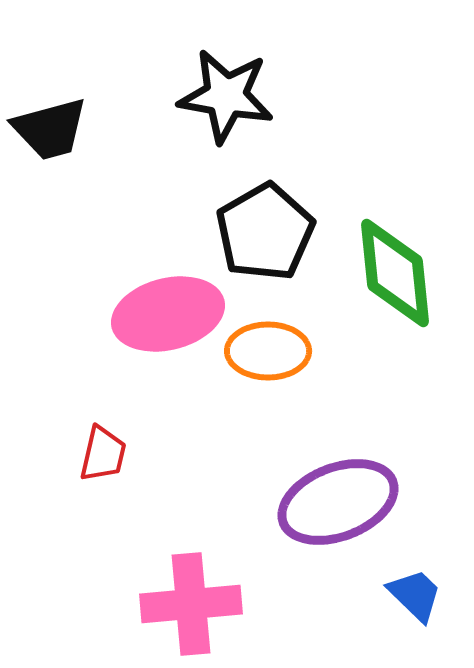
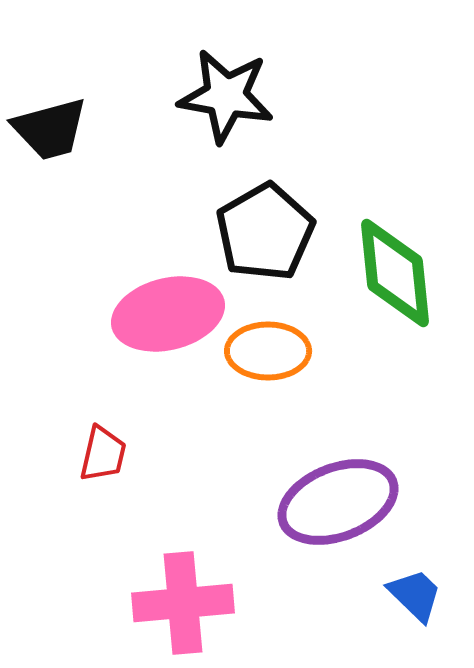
pink cross: moved 8 px left, 1 px up
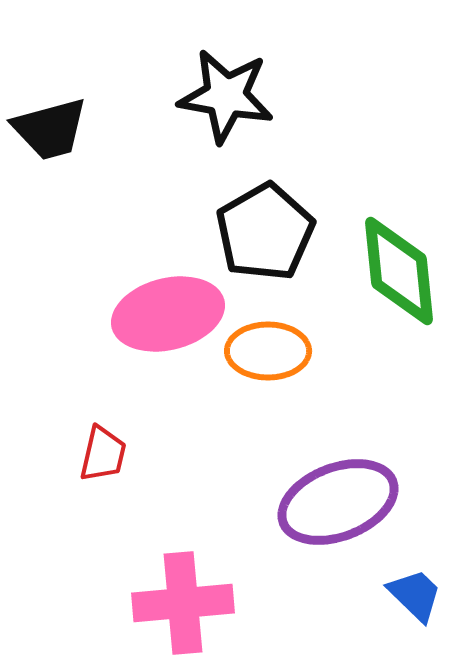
green diamond: moved 4 px right, 2 px up
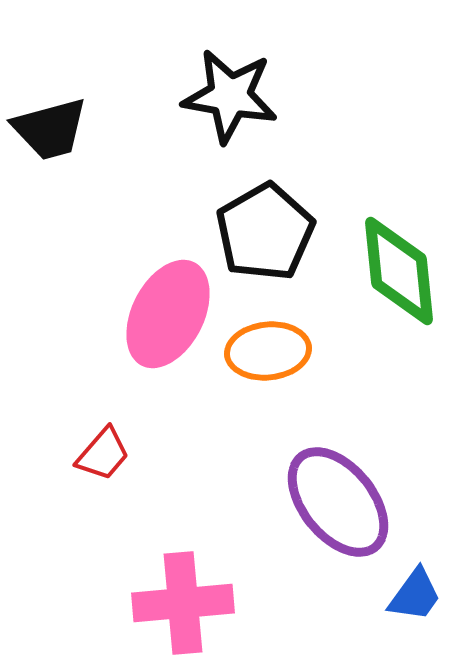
black star: moved 4 px right
pink ellipse: rotated 49 degrees counterclockwise
orange ellipse: rotated 6 degrees counterclockwise
red trapezoid: rotated 28 degrees clockwise
purple ellipse: rotated 72 degrees clockwise
blue trapezoid: rotated 82 degrees clockwise
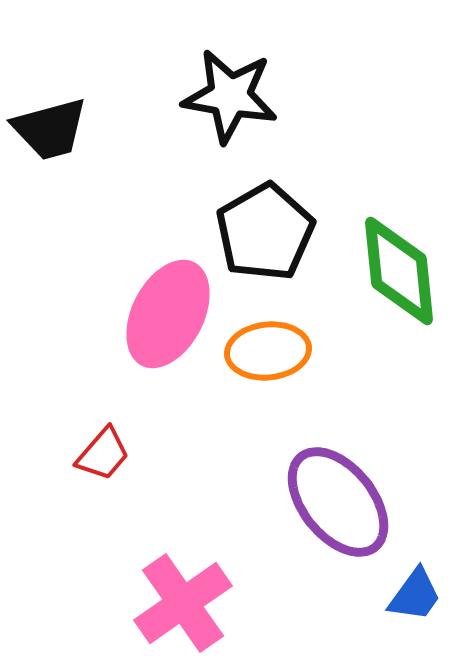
pink cross: rotated 30 degrees counterclockwise
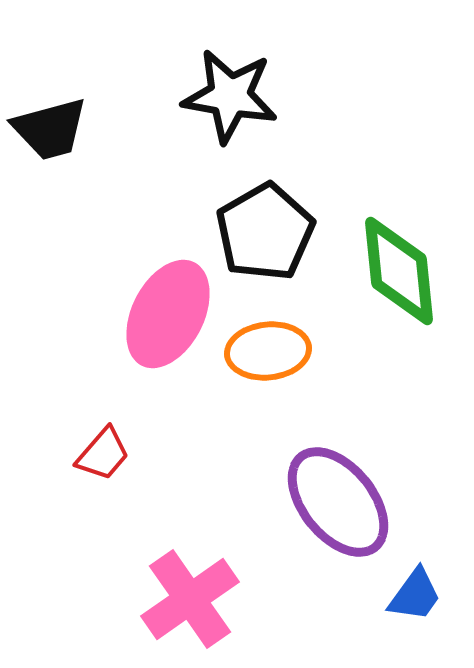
pink cross: moved 7 px right, 4 px up
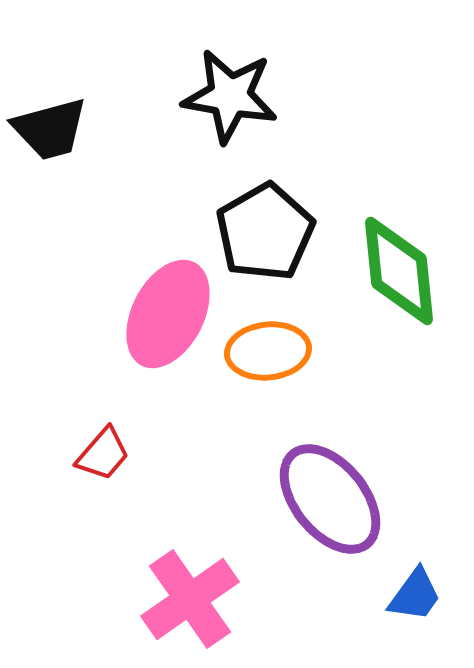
purple ellipse: moved 8 px left, 3 px up
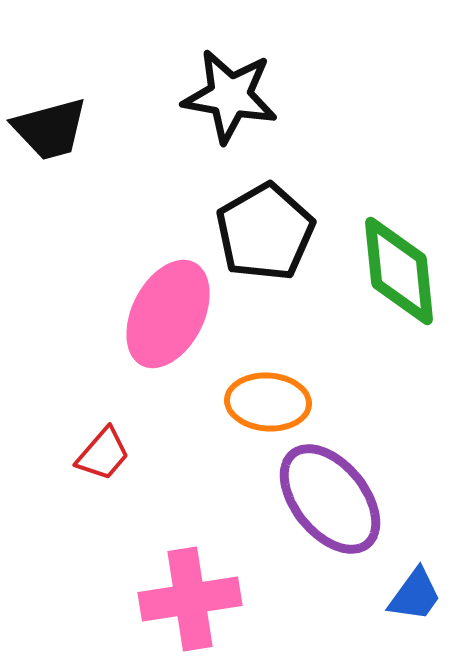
orange ellipse: moved 51 px down; rotated 10 degrees clockwise
pink cross: rotated 26 degrees clockwise
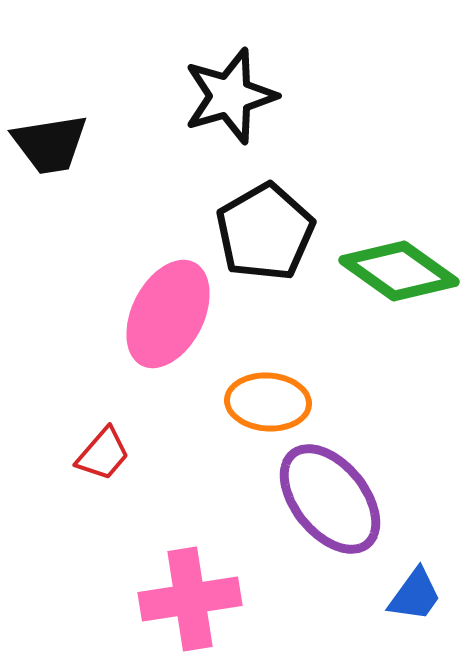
black star: rotated 26 degrees counterclockwise
black trapezoid: moved 15 px down; rotated 6 degrees clockwise
green diamond: rotated 49 degrees counterclockwise
